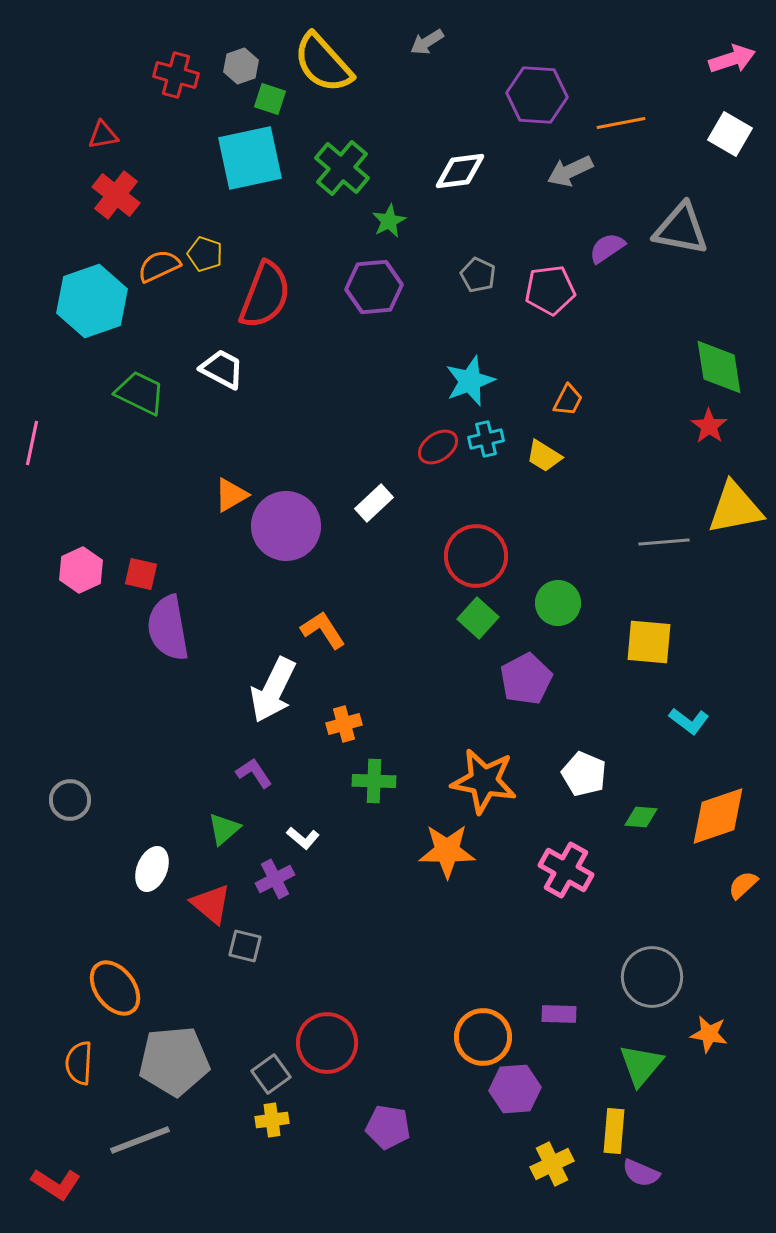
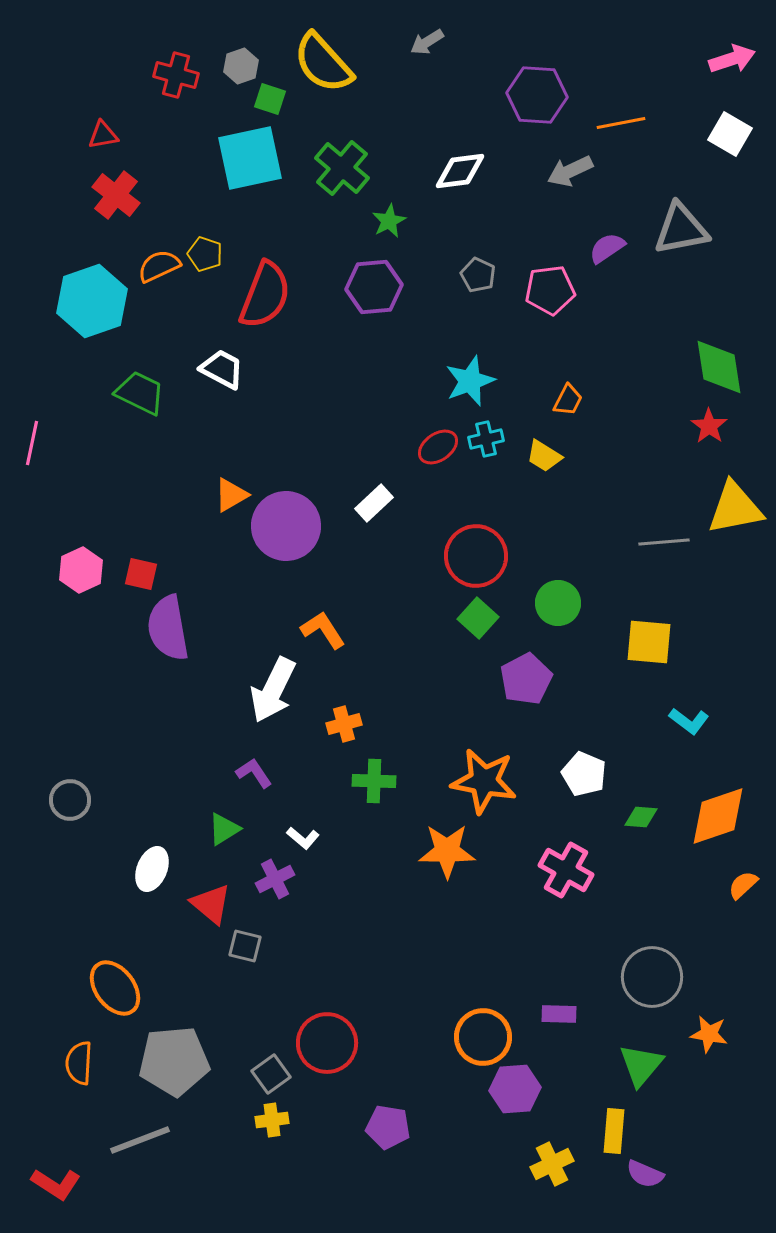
gray triangle at (681, 229): rotated 22 degrees counterclockwise
green triangle at (224, 829): rotated 9 degrees clockwise
purple semicircle at (641, 1173): moved 4 px right, 1 px down
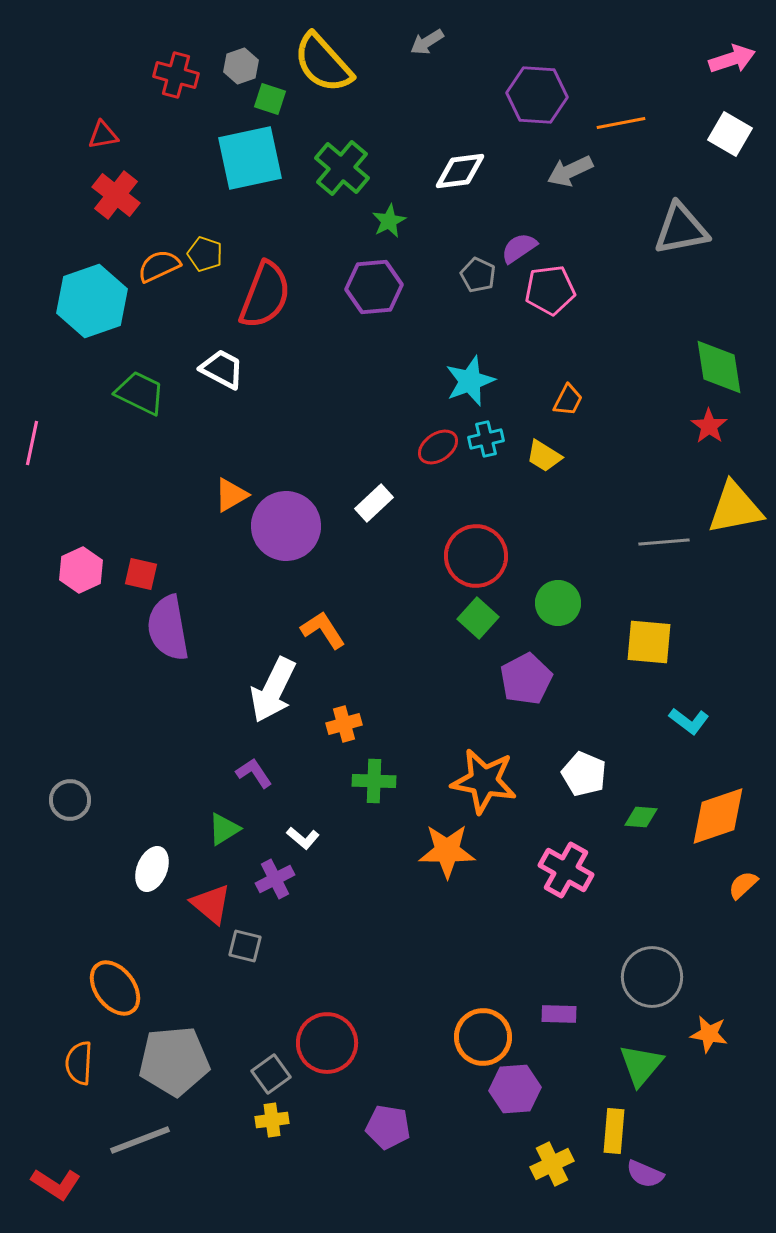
purple semicircle at (607, 248): moved 88 px left
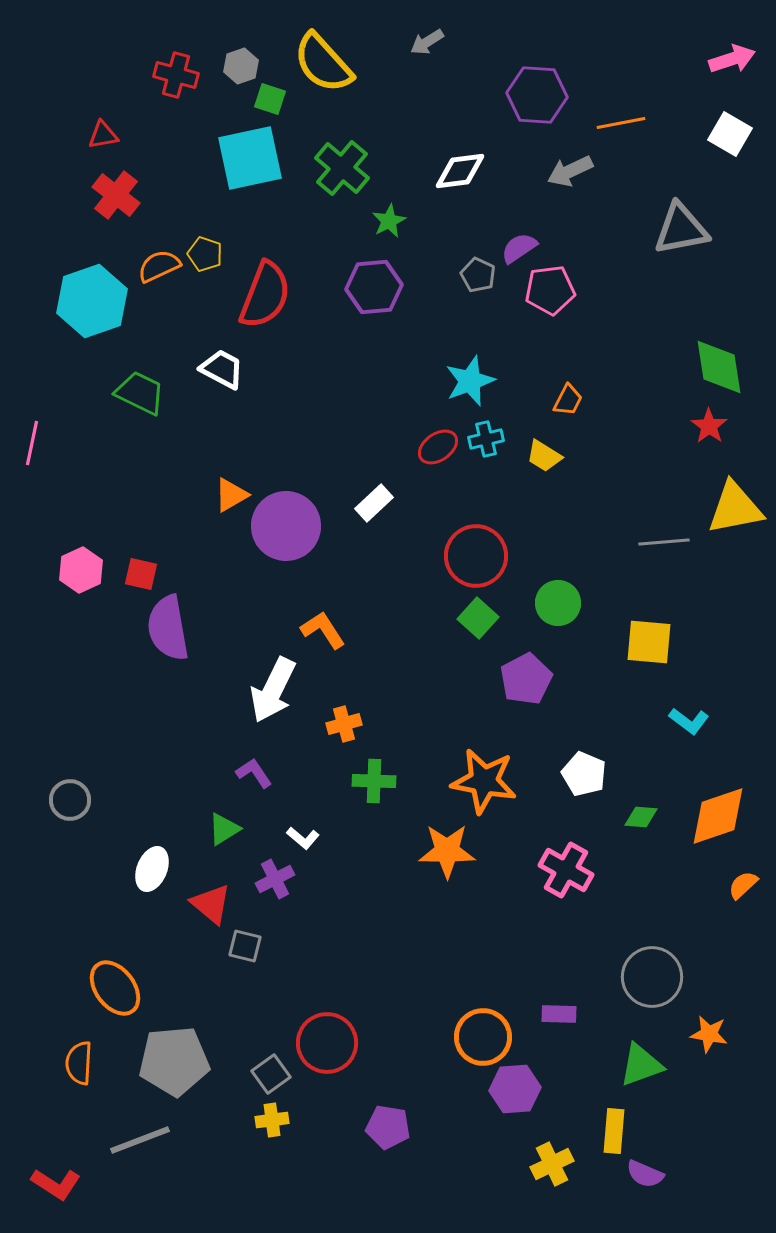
green triangle at (641, 1065): rotated 30 degrees clockwise
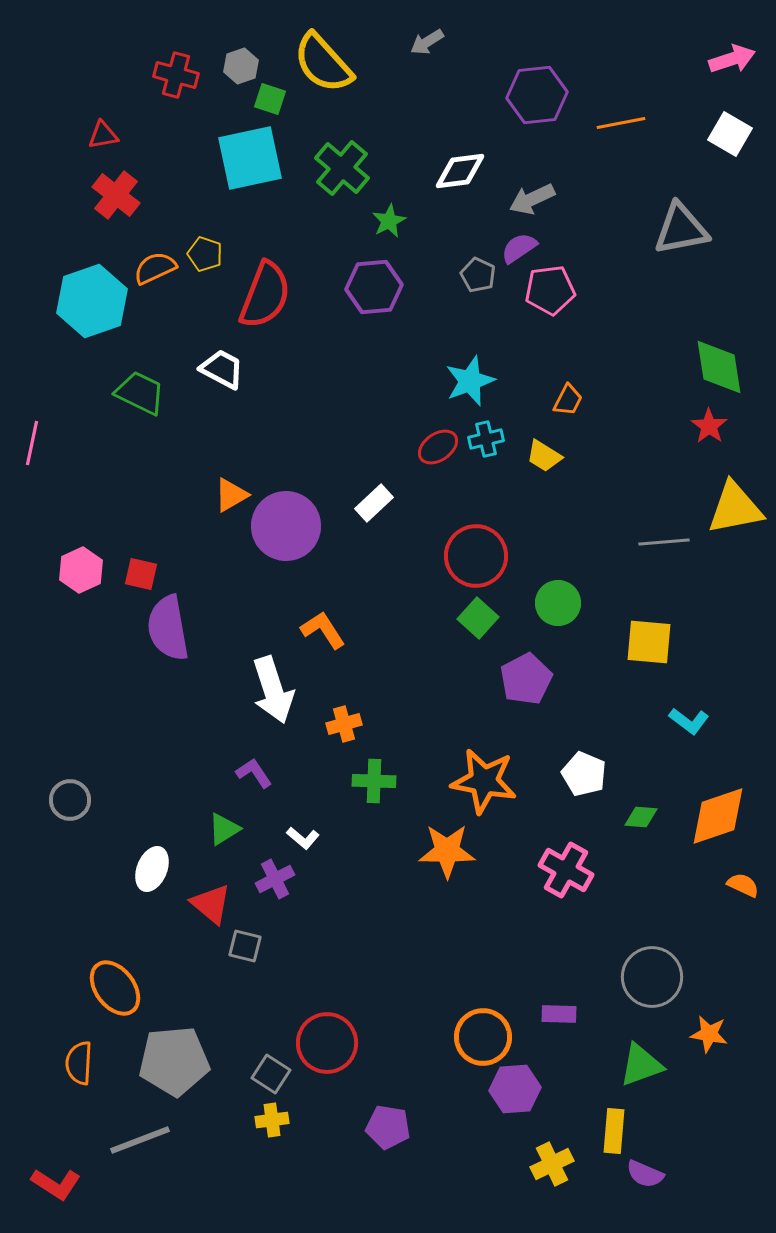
purple hexagon at (537, 95): rotated 10 degrees counterclockwise
gray arrow at (570, 171): moved 38 px left, 28 px down
orange semicircle at (159, 266): moved 4 px left, 2 px down
white arrow at (273, 690): rotated 44 degrees counterclockwise
orange semicircle at (743, 885): rotated 68 degrees clockwise
gray square at (271, 1074): rotated 21 degrees counterclockwise
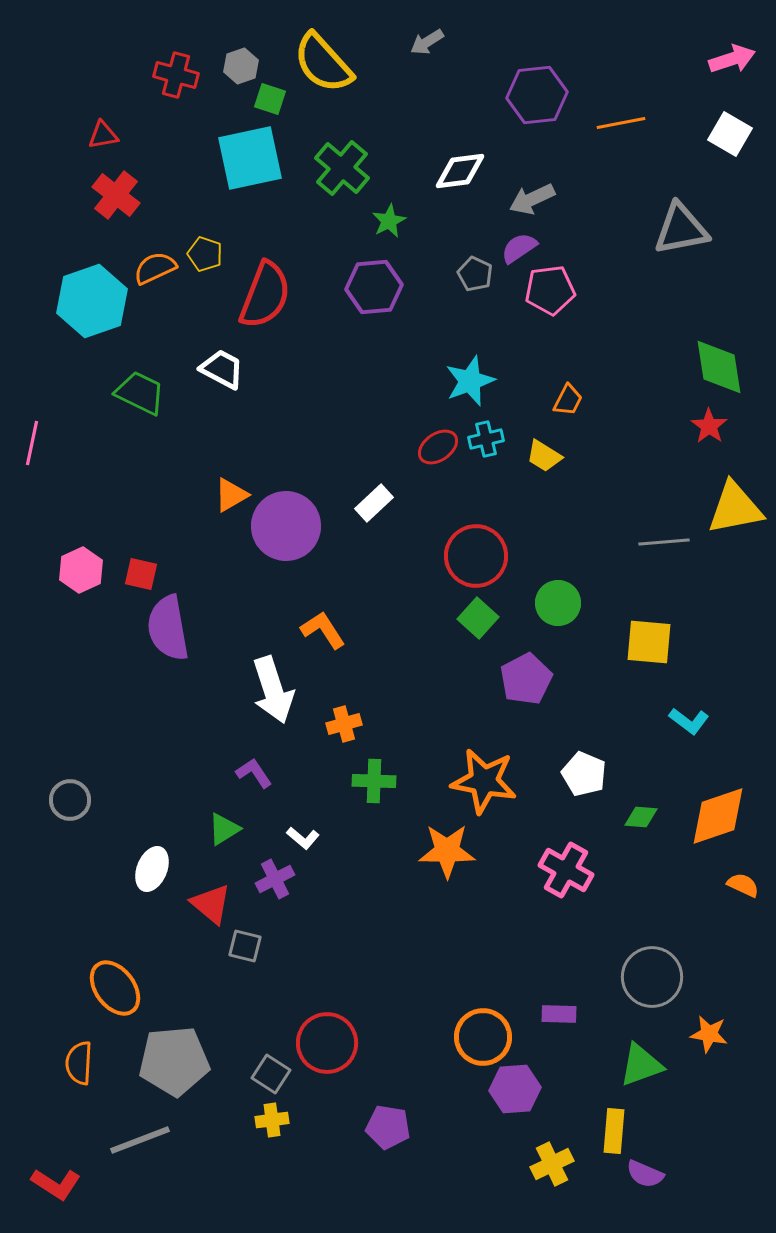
gray pentagon at (478, 275): moved 3 px left, 1 px up
